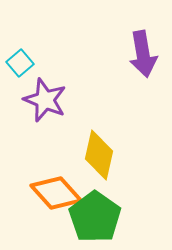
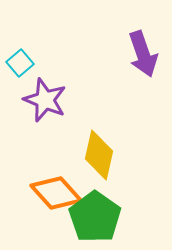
purple arrow: rotated 9 degrees counterclockwise
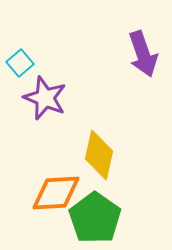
purple star: moved 2 px up
orange diamond: rotated 51 degrees counterclockwise
green pentagon: moved 1 px down
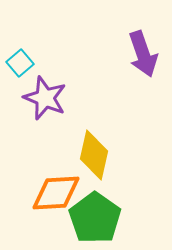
yellow diamond: moved 5 px left
